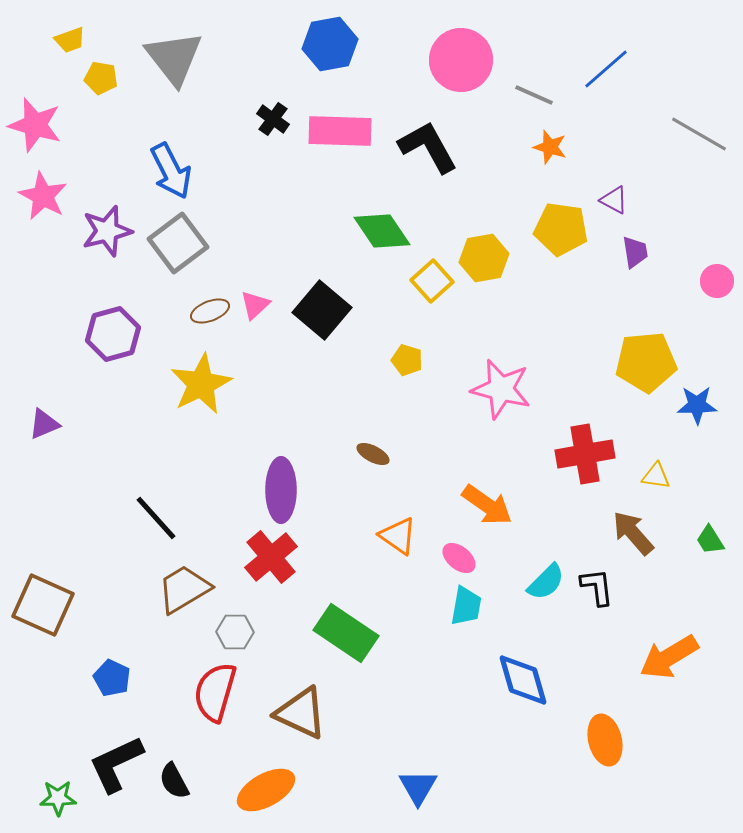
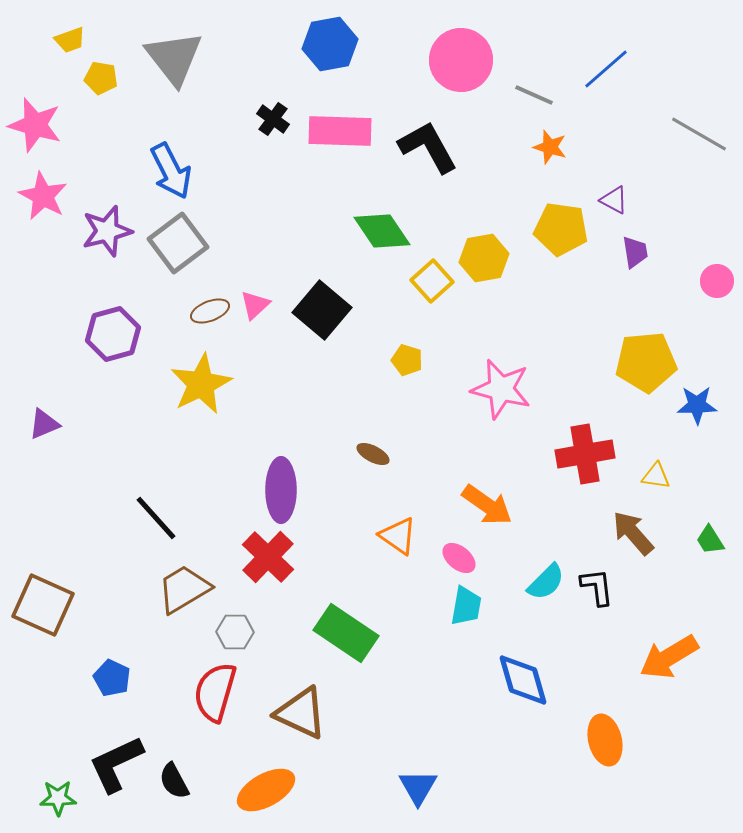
red cross at (271, 557): moved 3 px left; rotated 6 degrees counterclockwise
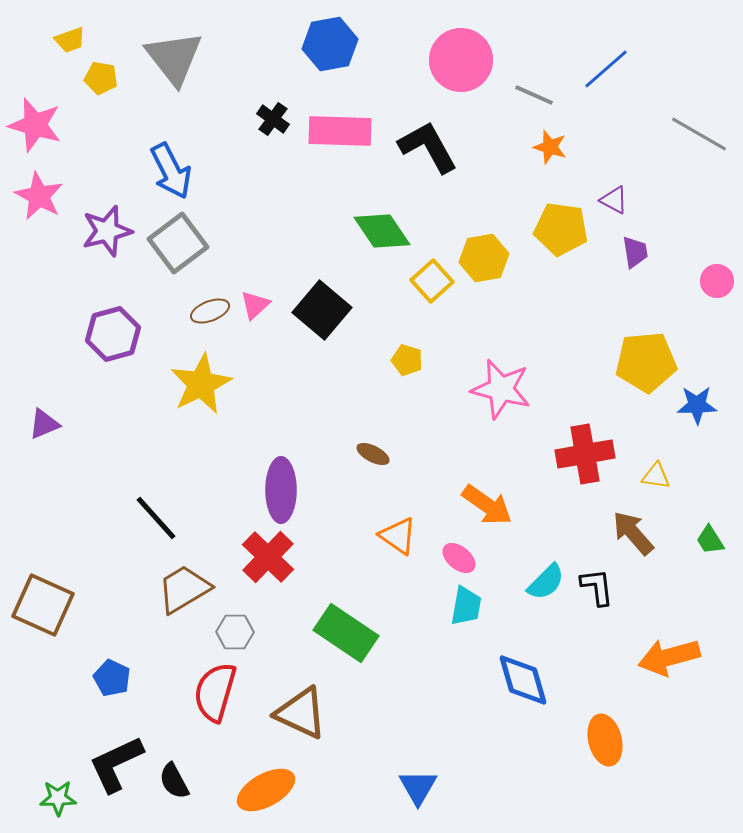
pink star at (43, 196): moved 4 px left
orange arrow at (669, 657): rotated 16 degrees clockwise
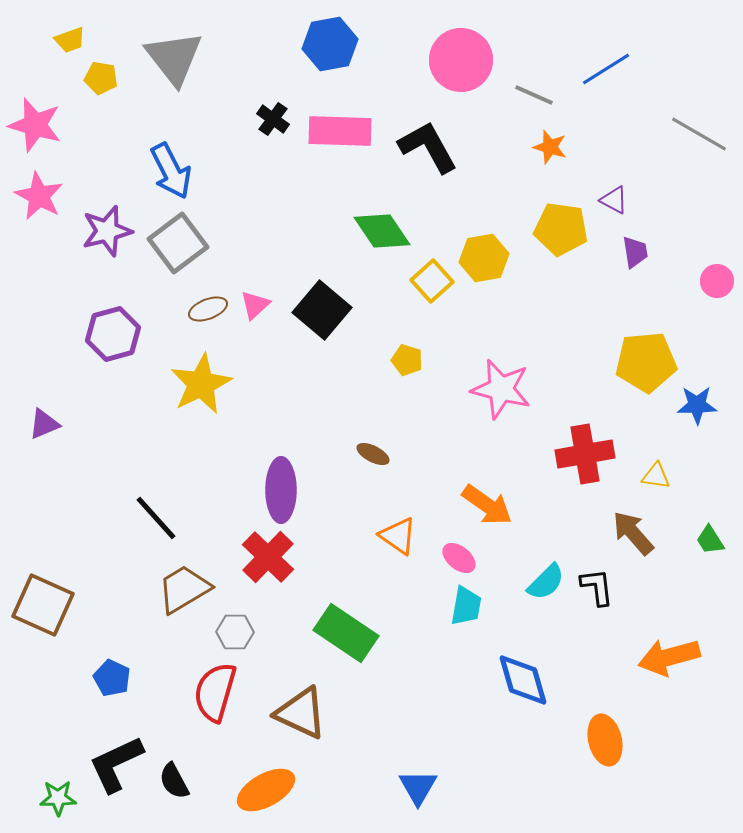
blue line at (606, 69): rotated 9 degrees clockwise
brown ellipse at (210, 311): moved 2 px left, 2 px up
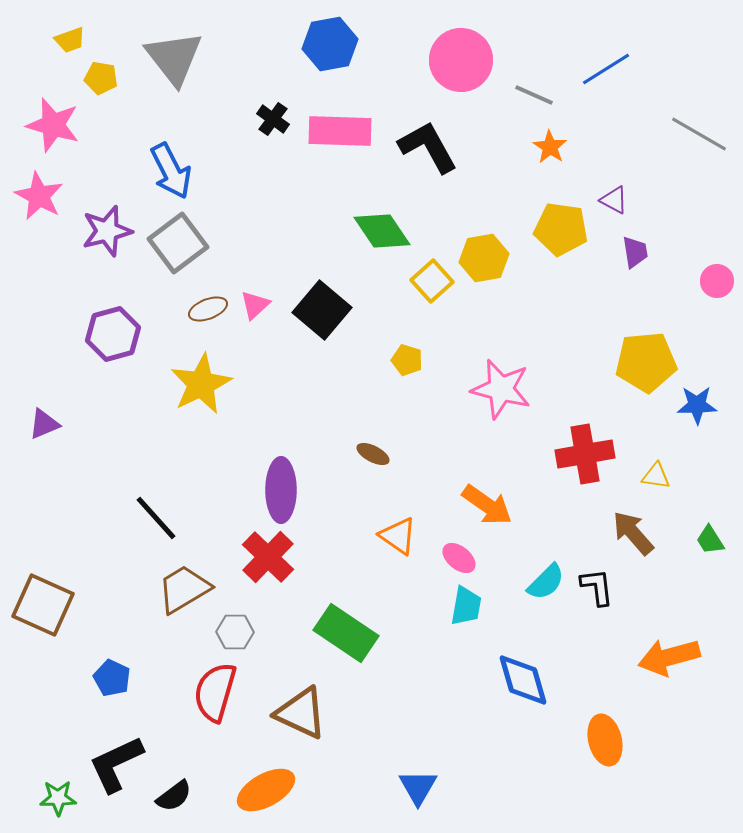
pink star at (35, 125): moved 18 px right
orange star at (550, 147): rotated 16 degrees clockwise
black semicircle at (174, 781): moved 15 px down; rotated 99 degrees counterclockwise
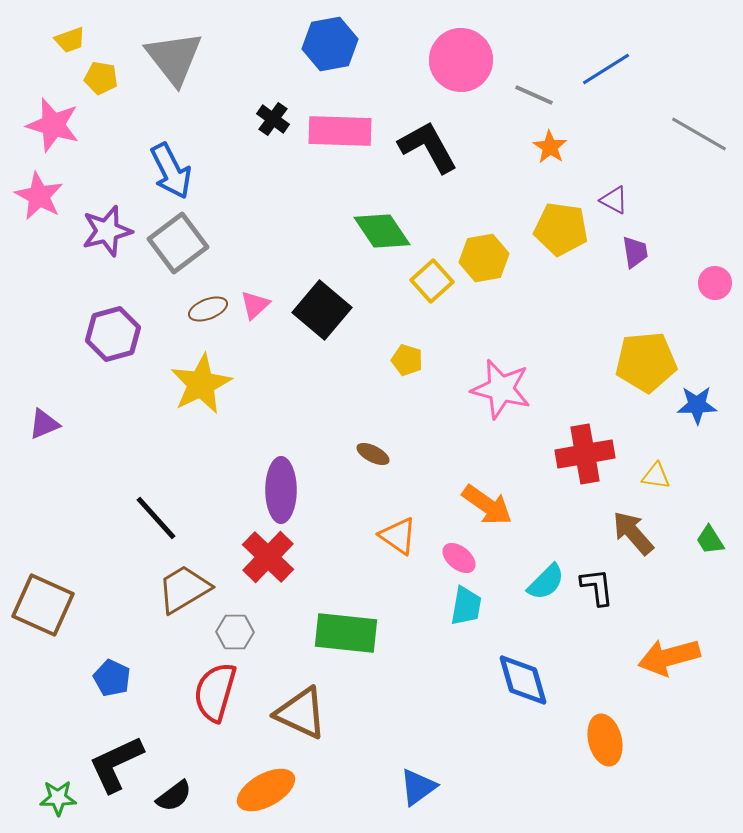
pink circle at (717, 281): moved 2 px left, 2 px down
green rectangle at (346, 633): rotated 28 degrees counterclockwise
blue triangle at (418, 787): rotated 24 degrees clockwise
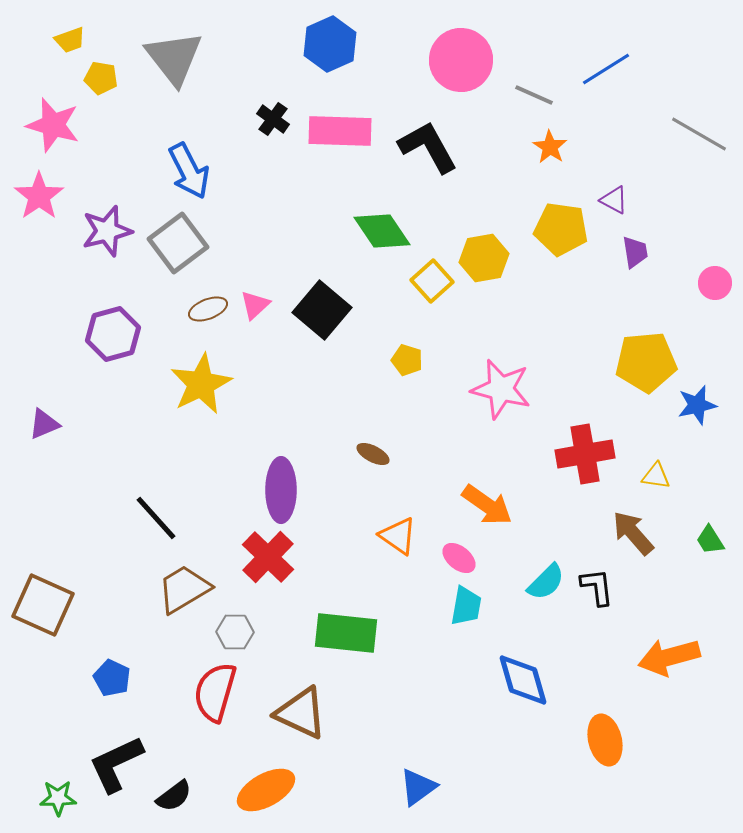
blue hexagon at (330, 44): rotated 14 degrees counterclockwise
blue arrow at (171, 171): moved 18 px right
pink star at (39, 196): rotated 9 degrees clockwise
blue star at (697, 405): rotated 12 degrees counterclockwise
